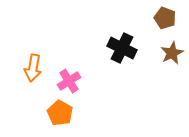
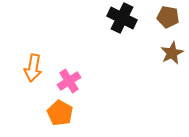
brown pentagon: moved 3 px right, 1 px up; rotated 10 degrees counterclockwise
black cross: moved 30 px up
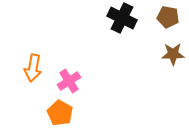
brown star: moved 1 px right, 1 px down; rotated 25 degrees clockwise
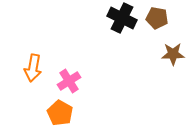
brown pentagon: moved 11 px left, 1 px down
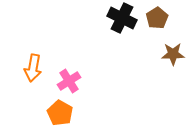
brown pentagon: rotated 30 degrees clockwise
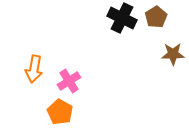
brown pentagon: moved 1 px left, 1 px up
orange arrow: moved 1 px right, 1 px down
orange pentagon: moved 1 px up
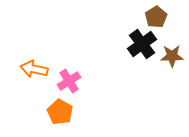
black cross: moved 20 px right, 26 px down; rotated 28 degrees clockwise
brown star: moved 1 px left, 2 px down
orange arrow: rotated 92 degrees clockwise
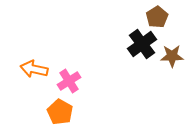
brown pentagon: moved 1 px right
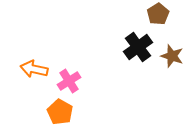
brown pentagon: moved 1 px right, 3 px up
black cross: moved 4 px left, 3 px down
brown star: rotated 20 degrees clockwise
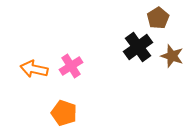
brown pentagon: moved 4 px down
pink cross: moved 2 px right, 15 px up
orange pentagon: moved 4 px right, 1 px down; rotated 10 degrees counterclockwise
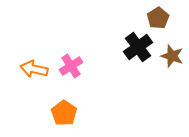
orange pentagon: rotated 15 degrees clockwise
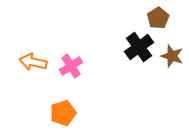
black cross: moved 1 px right
orange arrow: moved 1 px left, 7 px up
orange pentagon: moved 1 px left; rotated 20 degrees clockwise
